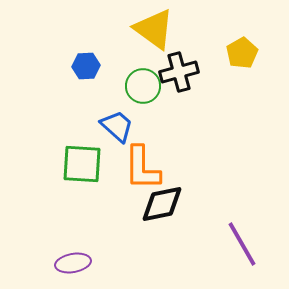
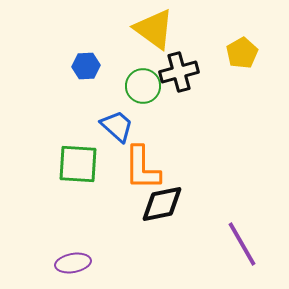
green square: moved 4 px left
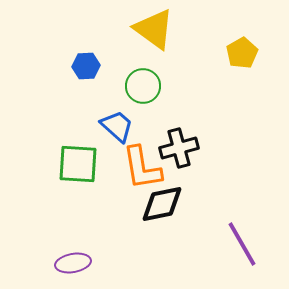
black cross: moved 76 px down
orange L-shape: rotated 9 degrees counterclockwise
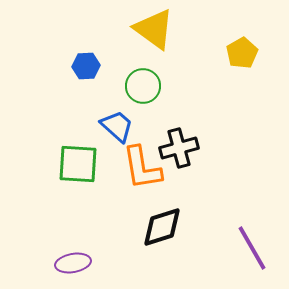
black diamond: moved 23 px down; rotated 6 degrees counterclockwise
purple line: moved 10 px right, 4 px down
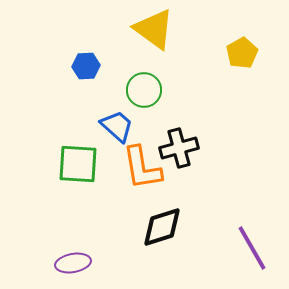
green circle: moved 1 px right, 4 px down
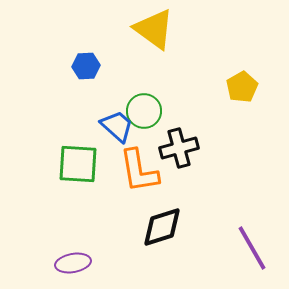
yellow pentagon: moved 34 px down
green circle: moved 21 px down
orange L-shape: moved 3 px left, 3 px down
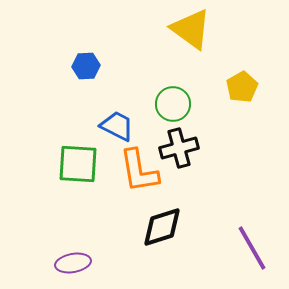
yellow triangle: moved 37 px right
green circle: moved 29 px right, 7 px up
blue trapezoid: rotated 15 degrees counterclockwise
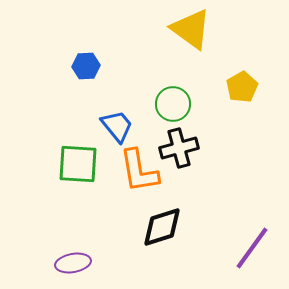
blue trapezoid: rotated 24 degrees clockwise
purple line: rotated 66 degrees clockwise
